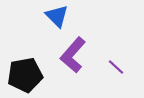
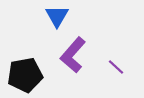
blue triangle: rotated 15 degrees clockwise
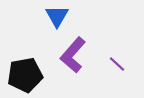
purple line: moved 1 px right, 3 px up
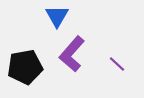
purple L-shape: moved 1 px left, 1 px up
black pentagon: moved 8 px up
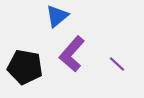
blue triangle: rotated 20 degrees clockwise
black pentagon: rotated 20 degrees clockwise
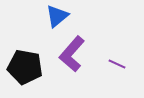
purple line: rotated 18 degrees counterclockwise
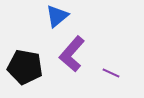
purple line: moved 6 px left, 9 px down
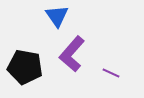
blue triangle: rotated 25 degrees counterclockwise
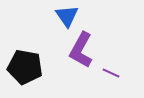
blue triangle: moved 10 px right
purple L-shape: moved 9 px right, 4 px up; rotated 12 degrees counterclockwise
